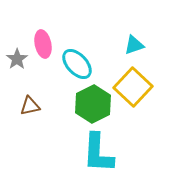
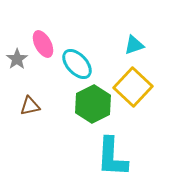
pink ellipse: rotated 16 degrees counterclockwise
cyan L-shape: moved 14 px right, 4 px down
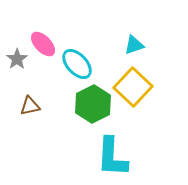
pink ellipse: rotated 16 degrees counterclockwise
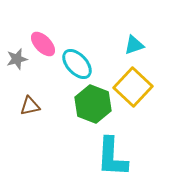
gray star: rotated 20 degrees clockwise
green hexagon: rotated 12 degrees counterclockwise
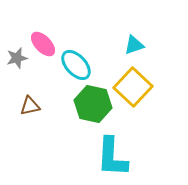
gray star: moved 1 px up
cyan ellipse: moved 1 px left, 1 px down
green hexagon: rotated 9 degrees counterclockwise
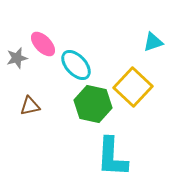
cyan triangle: moved 19 px right, 3 px up
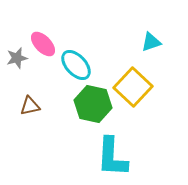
cyan triangle: moved 2 px left
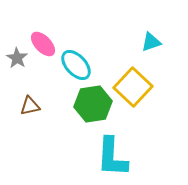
gray star: rotated 25 degrees counterclockwise
green hexagon: rotated 21 degrees counterclockwise
